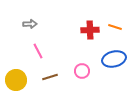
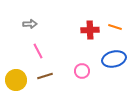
brown line: moved 5 px left, 1 px up
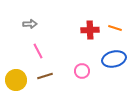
orange line: moved 1 px down
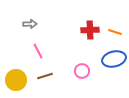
orange line: moved 4 px down
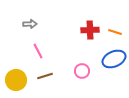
blue ellipse: rotated 10 degrees counterclockwise
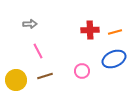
orange line: rotated 32 degrees counterclockwise
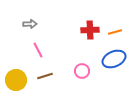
pink line: moved 1 px up
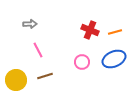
red cross: rotated 24 degrees clockwise
pink circle: moved 9 px up
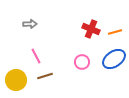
red cross: moved 1 px right, 1 px up
pink line: moved 2 px left, 6 px down
blue ellipse: rotated 10 degrees counterclockwise
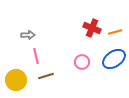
gray arrow: moved 2 px left, 11 px down
red cross: moved 1 px right, 1 px up
pink line: rotated 14 degrees clockwise
brown line: moved 1 px right
